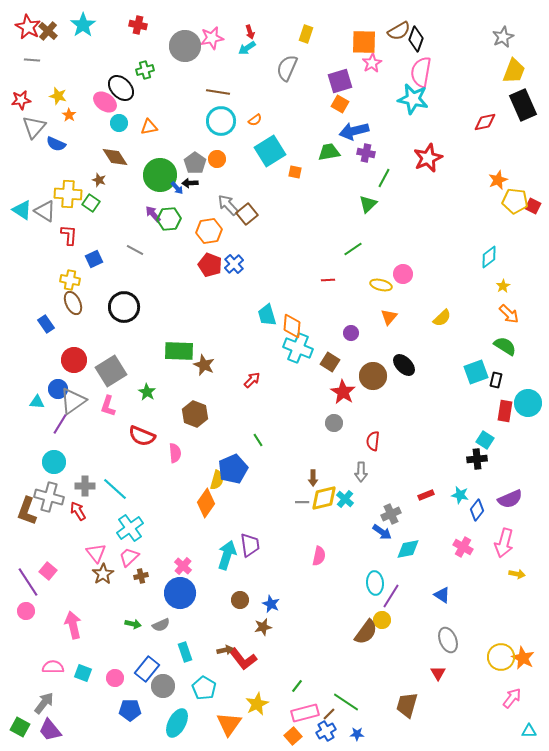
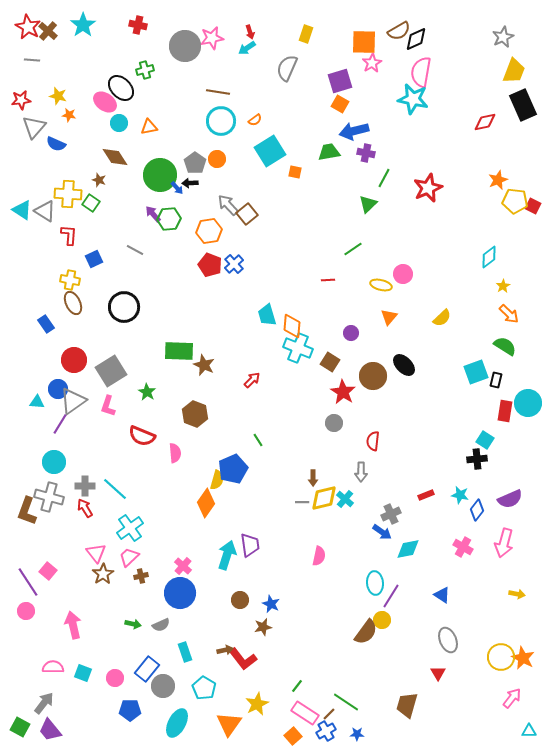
black diamond at (416, 39): rotated 45 degrees clockwise
orange star at (69, 115): rotated 24 degrees counterclockwise
red star at (428, 158): moved 30 px down
red arrow at (78, 511): moved 7 px right, 3 px up
yellow arrow at (517, 574): moved 20 px down
pink rectangle at (305, 713): rotated 48 degrees clockwise
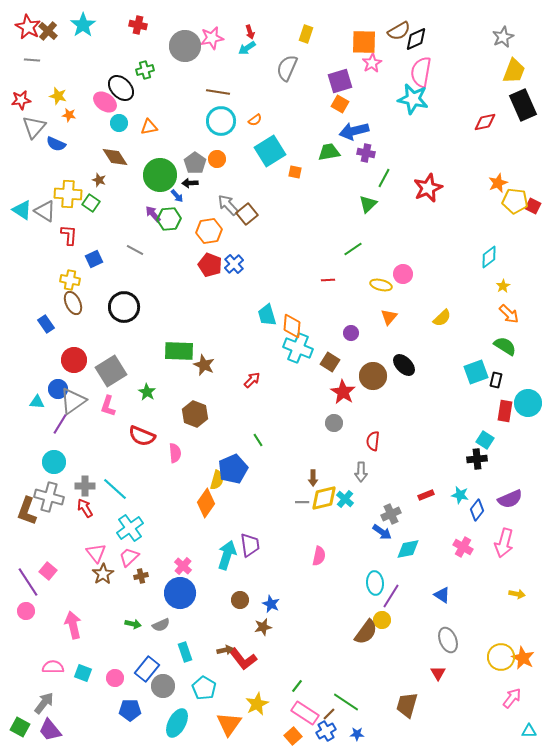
orange star at (498, 180): moved 3 px down
blue arrow at (177, 188): moved 8 px down
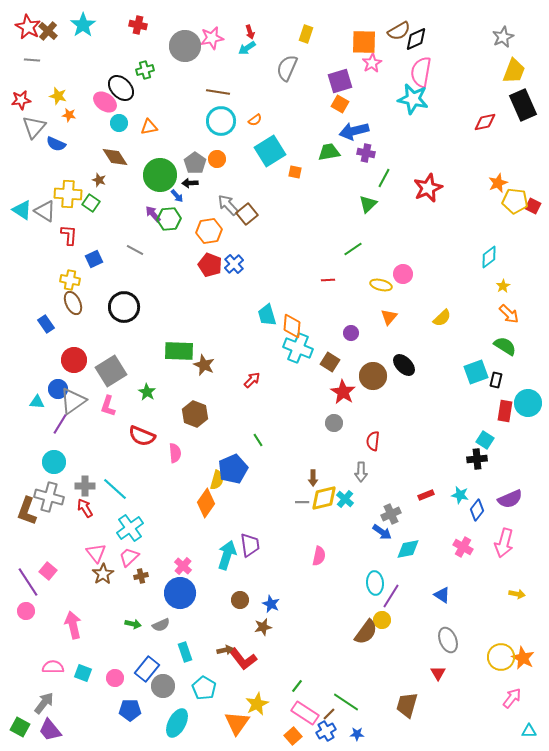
orange triangle at (229, 724): moved 8 px right, 1 px up
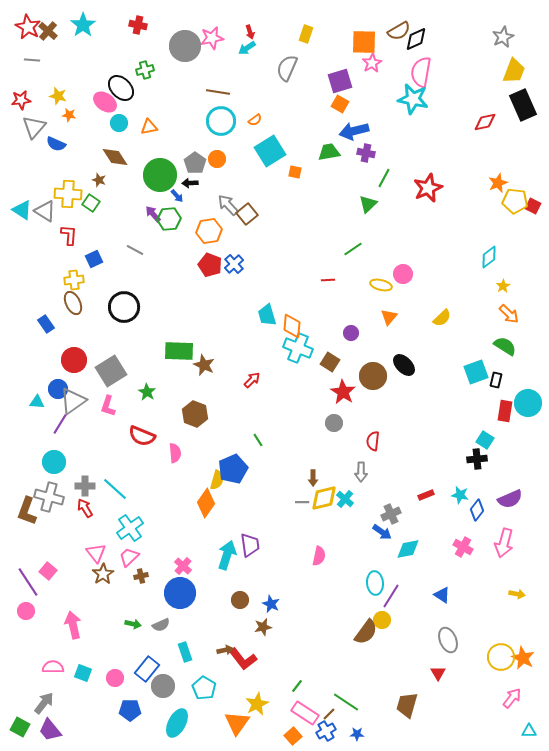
yellow cross at (70, 280): moved 4 px right; rotated 18 degrees counterclockwise
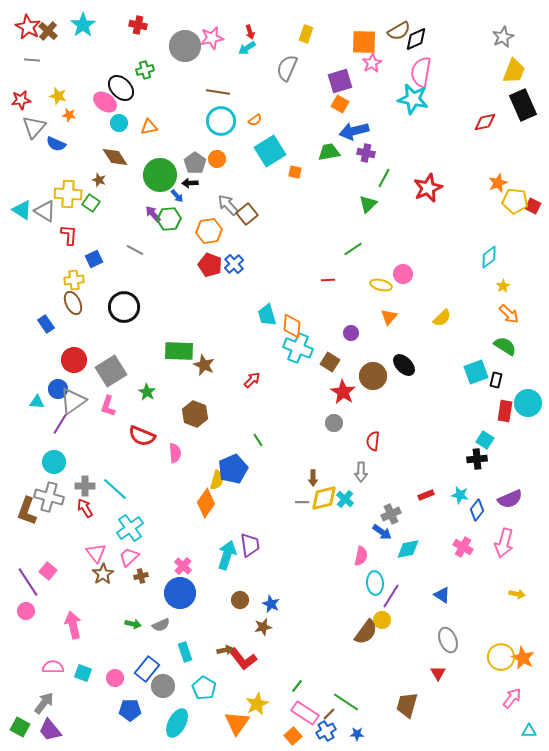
pink semicircle at (319, 556): moved 42 px right
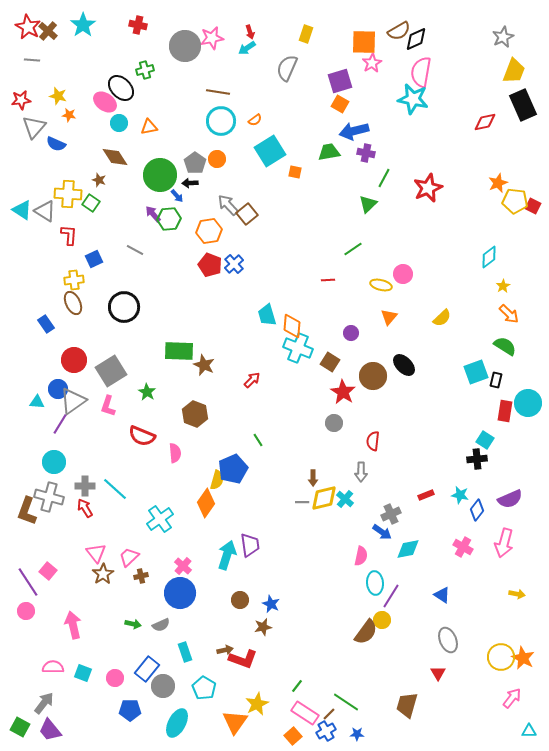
cyan cross at (130, 528): moved 30 px right, 9 px up
red L-shape at (243, 659): rotated 32 degrees counterclockwise
orange triangle at (237, 723): moved 2 px left, 1 px up
